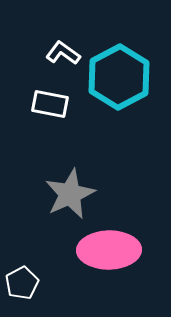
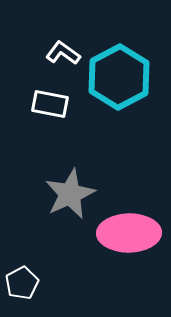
pink ellipse: moved 20 px right, 17 px up
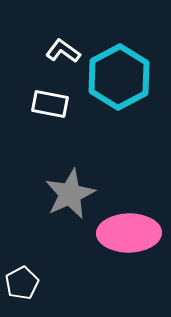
white L-shape: moved 2 px up
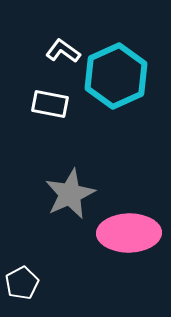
cyan hexagon: moved 3 px left, 1 px up; rotated 4 degrees clockwise
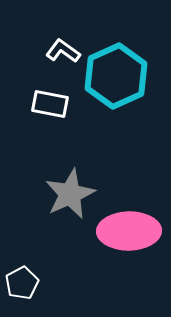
pink ellipse: moved 2 px up
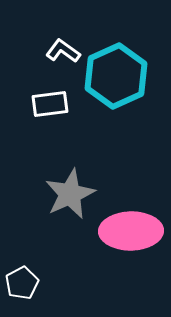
white rectangle: rotated 18 degrees counterclockwise
pink ellipse: moved 2 px right
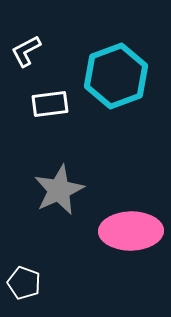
white L-shape: moved 37 px left; rotated 64 degrees counterclockwise
cyan hexagon: rotated 4 degrees clockwise
gray star: moved 11 px left, 4 px up
white pentagon: moved 2 px right; rotated 24 degrees counterclockwise
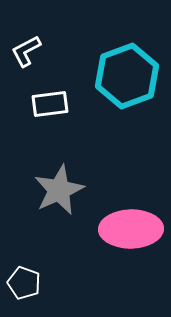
cyan hexagon: moved 11 px right
pink ellipse: moved 2 px up
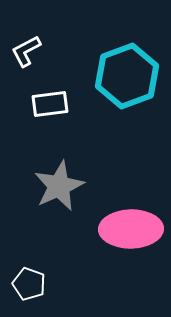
gray star: moved 4 px up
white pentagon: moved 5 px right, 1 px down
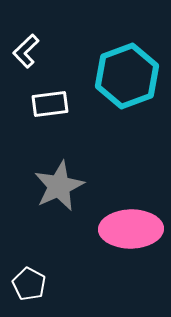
white L-shape: rotated 16 degrees counterclockwise
white pentagon: rotated 8 degrees clockwise
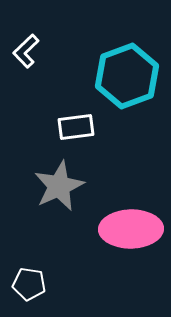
white rectangle: moved 26 px right, 23 px down
white pentagon: rotated 20 degrees counterclockwise
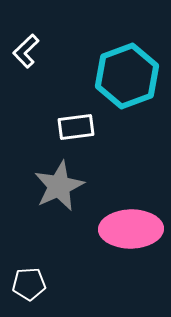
white pentagon: rotated 12 degrees counterclockwise
